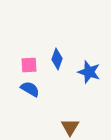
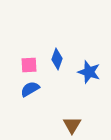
blue semicircle: rotated 60 degrees counterclockwise
brown triangle: moved 2 px right, 2 px up
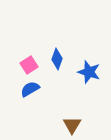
pink square: rotated 30 degrees counterclockwise
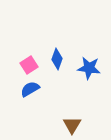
blue star: moved 4 px up; rotated 10 degrees counterclockwise
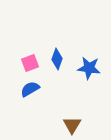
pink square: moved 1 px right, 2 px up; rotated 12 degrees clockwise
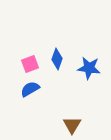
pink square: moved 1 px down
